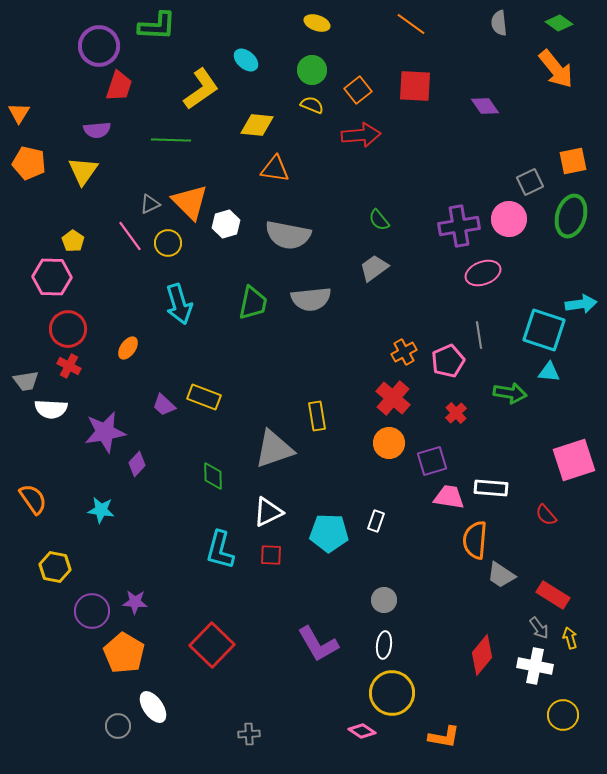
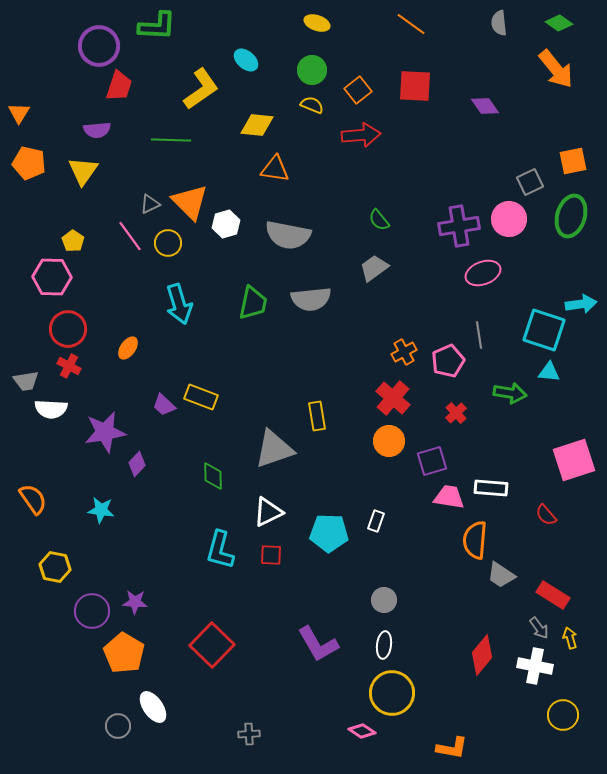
yellow rectangle at (204, 397): moved 3 px left
orange circle at (389, 443): moved 2 px up
orange L-shape at (444, 737): moved 8 px right, 11 px down
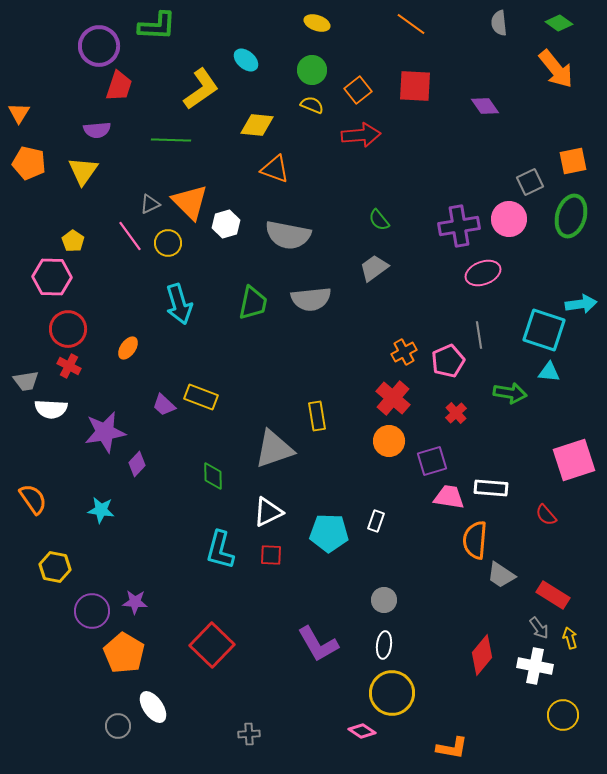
orange triangle at (275, 169): rotated 12 degrees clockwise
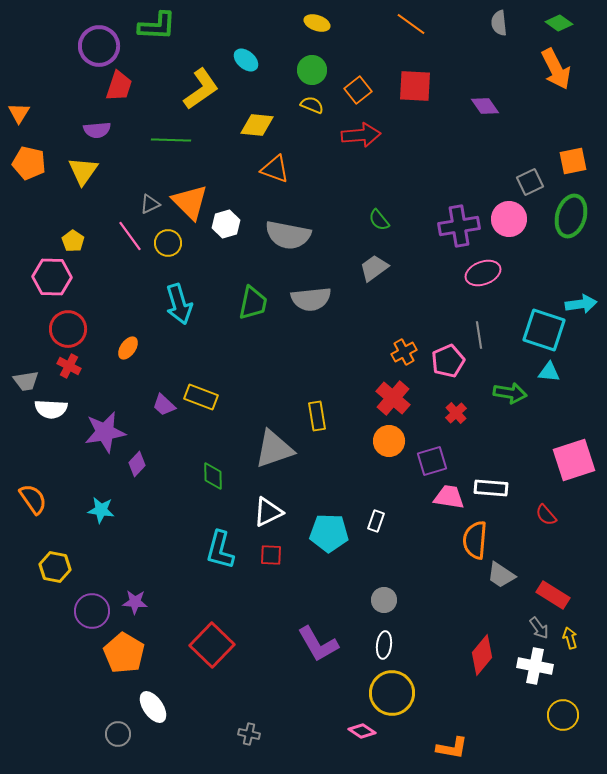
orange arrow at (556, 69): rotated 12 degrees clockwise
gray circle at (118, 726): moved 8 px down
gray cross at (249, 734): rotated 15 degrees clockwise
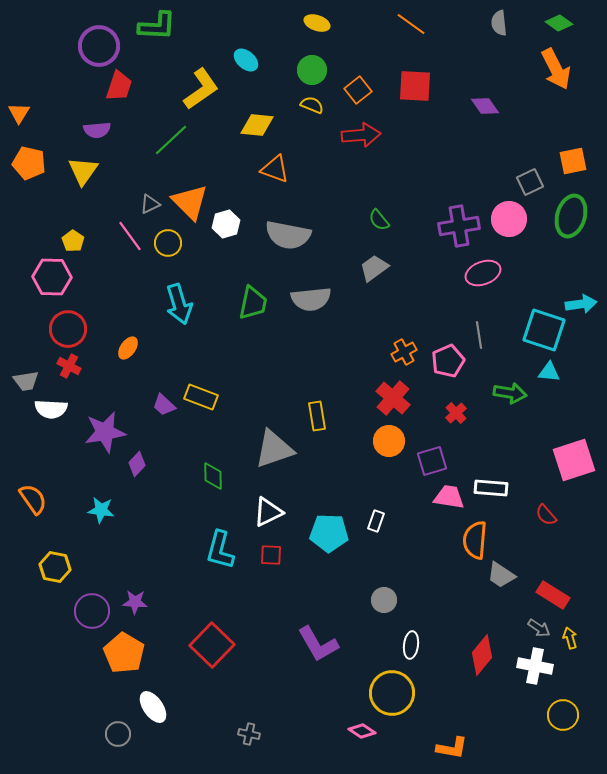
green line at (171, 140): rotated 45 degrees counterclockwise
gray arrow at (539, 628): rotated 20 degrees counterclockwise
white ellipse at (384, 645): moved 27 px right
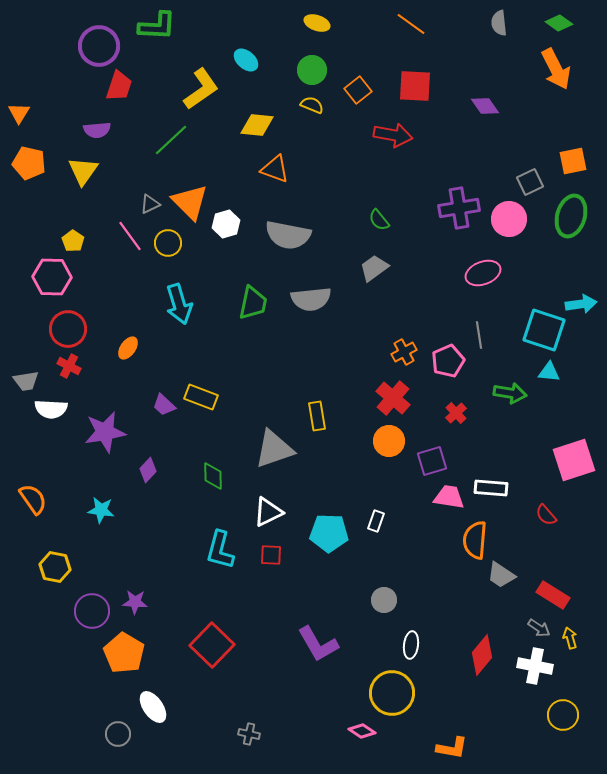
red arrow at (361, 135): moved 32 px right; rotated 15 degrees clockwise
purple cross at (459, 226): moved 18 px up
purple diamond at (137, 464): moved 11 px right, 6 px down
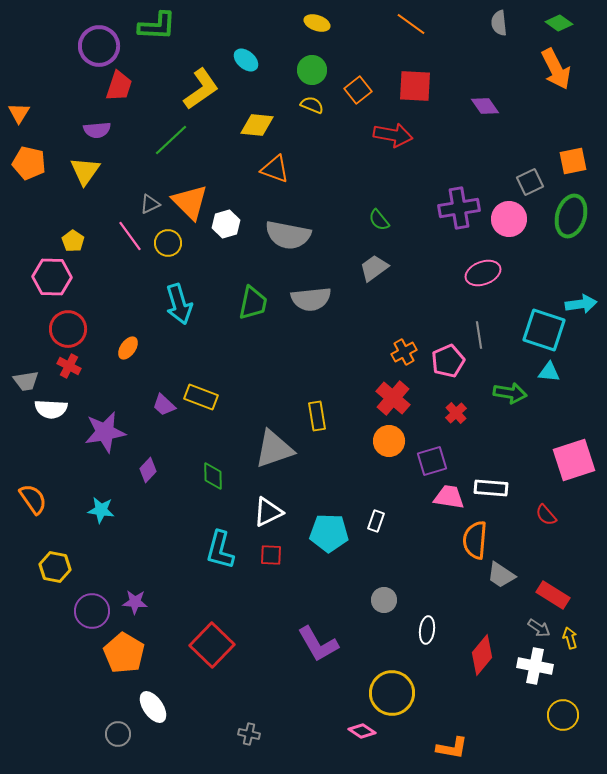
yellow triangle at (83, 171): moved 2 px right
white ellipse at (411, 645): moved 16 px right, 15 px up
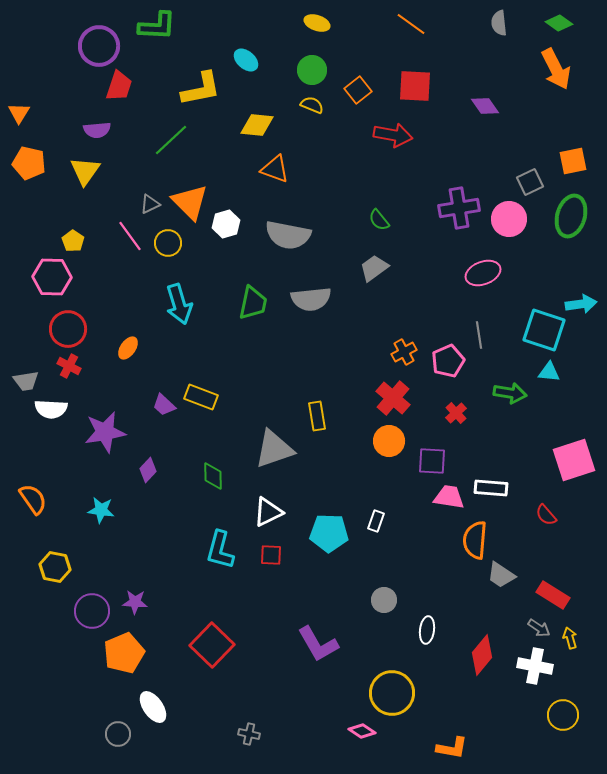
yellow L-shape at (201, 89): rotated 24 degrees clockwise
purple square at (432, 461): rotated 20 degrees clockwise
orange pentagon at (124, 653): rotated 18 degrees clockwise
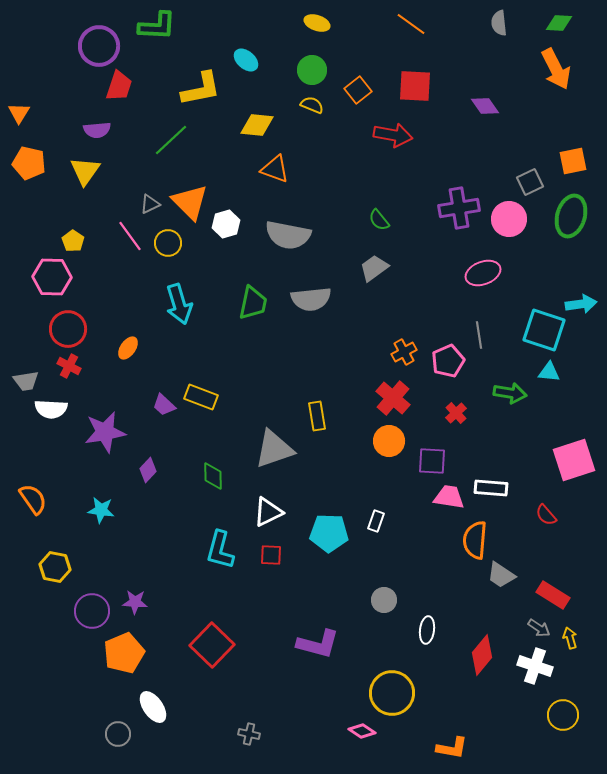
green diamond at (559, 23): rotated 32 degrees counterclockwise
purple L-shape at (318, 644): rotated 45 degrees counterclockwise
white cross at (535, 666): rotated 8 degrees clockwise
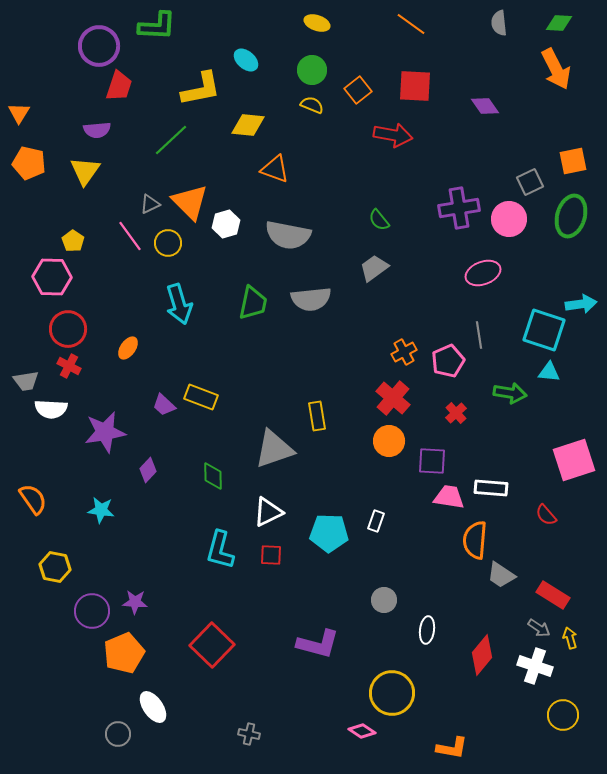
yellow diamond at (257, 125): moved 9 px left
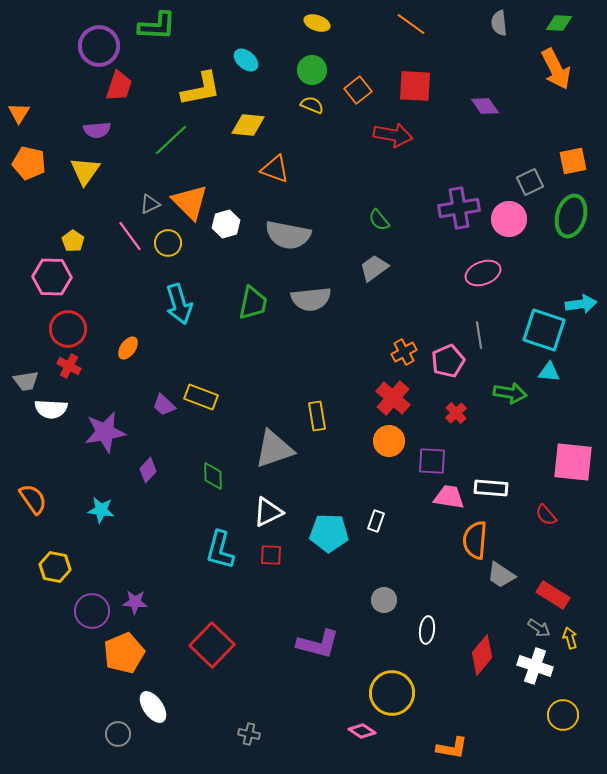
pink square at (574, 460): moved 1 px left, 2 px down; rotated 24 degrees clockwise
